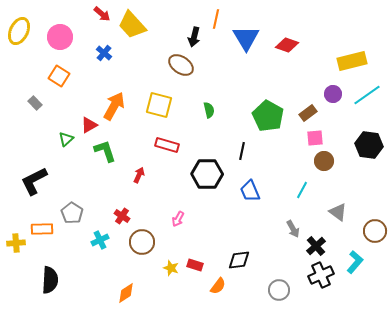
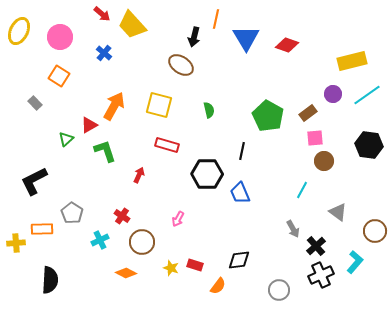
blue trapezoid at (250, 191): moved 10 px left, 2 px down
orange diamond at (126, 293): moved 20 px up; rotated 60 degrees clockwise
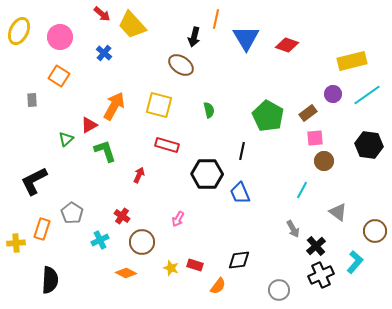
gray rectangle at (35, 103): moved 3 px left, 3 px up; rotated 40 degrees clockwise
orange rectangle at (42, 229): rotated 70 degrees counterclockwise
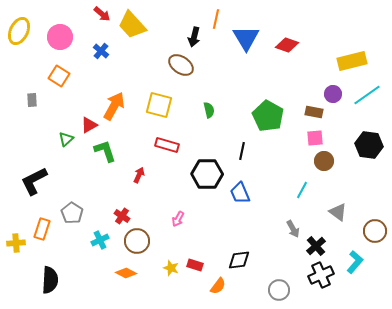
blue cross at (104, 53): moved 3 px left, 2 px up
brown rectangle at (308, 113): moved 6 px right, 1 px up; rotated 48 degrees clockwise
brown circle at (142, 242): moved 5 px left, 1 px up
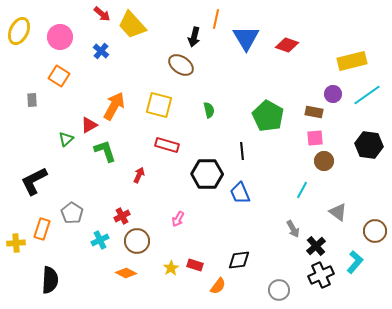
black line at (242, 151): rotated 18 degrees counterclockwise
red cross at (122, 216): rotated 28 degrees clockwise
yellow star at (171, 268): rotated 21 degrees clockwise
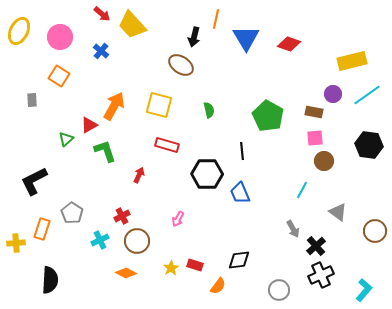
red diamond at (287, 45): moved 2 px right, 1 px up
cyan L-shape at (355, 262): moved 9 px right, 28 px down
